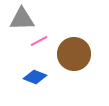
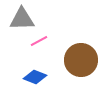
brown circle: moved 7 px right, 6 px down
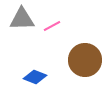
pink line: moved 13 px right, 15 px up
brown circle: moved 4 px right
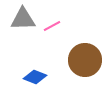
gray triangle: moved 1 px right
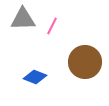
pink line: rotated 36 degrees counterclockwise
brown circle: moved 2 px down
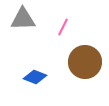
pink line: moved 11 px right, 1 px down
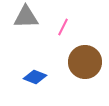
gray triangle: moved 3 px right, 2 px up
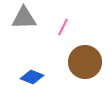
gray triangle: moved 2 px left, 1 px down
blue diamond: moved 3 px left
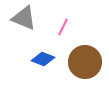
gray triangle: rotated 24 degrees clockwise
blue diamond: moved 11 px right, 18 px up
